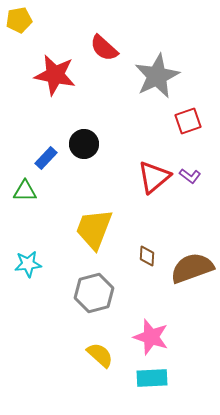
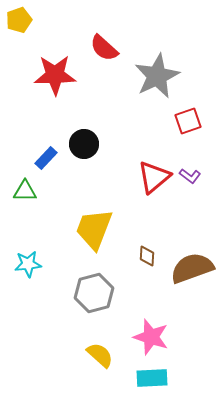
yellow pentagon: rotated 10 degrees counterclockwise
red star: rotated 12 degrees counterclockwise
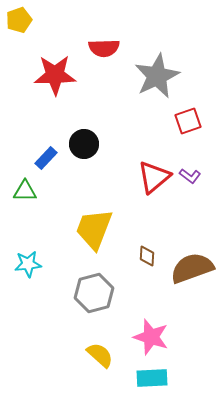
red semicircle: rotated 44 degrees counterclockwise
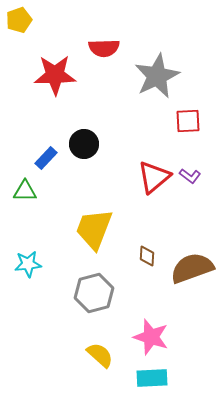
red square: rotated 16 degrees clockwise
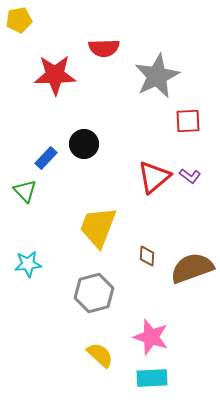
yellow pentagon: rotated 10 degrees clockwise
green triangle: rotated 45 degrees clockwise
yellow trapezoid: moved 4 px right, 2 px up
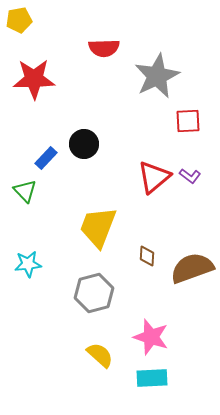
red star: moved 21 px left, 4 px down
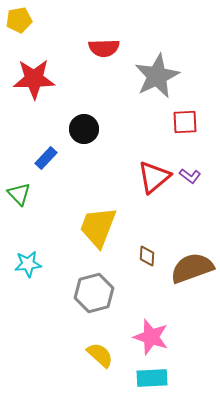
red square: moved 3 px left, 1 px down
black circle: moved 15 px up
green triangle: moved 6 px left, 3 px down
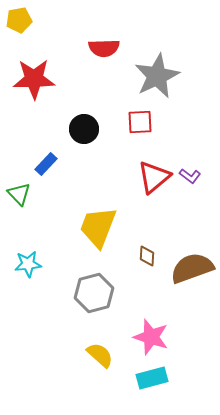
red square: moved 45 px left
blue rectangle: moved 6 px down
cyan rectangle: rotated 12 degrees counterclockwise
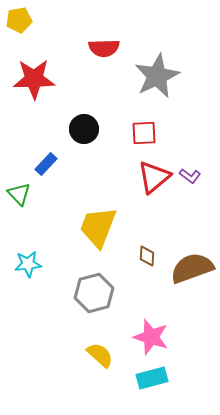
red square: moved 4 px right, 11 px down
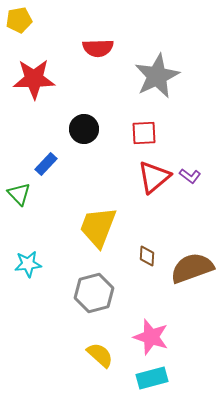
red semicircle: moved 6 px left
